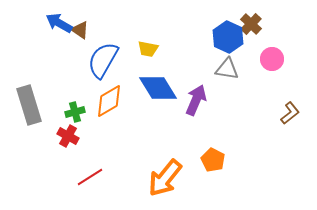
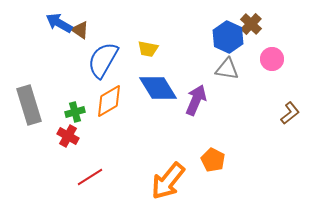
orange arrow: moved 3 px right, 3 px down
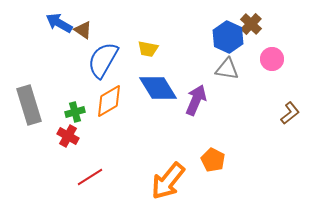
brown triangle: moved 3 px right
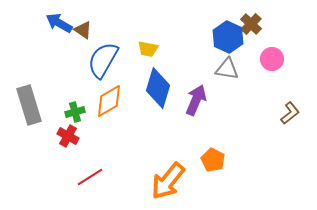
blue diamond: rotated 48 degrees clockwise
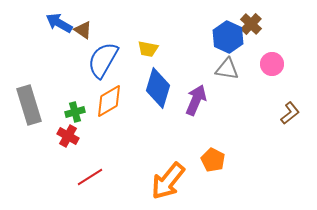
pink circle: moved 5 px down
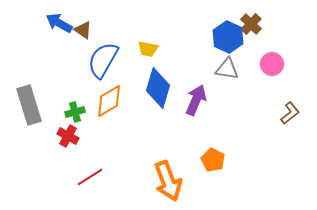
orange arrow: rotated 60 degrees counterclockwise
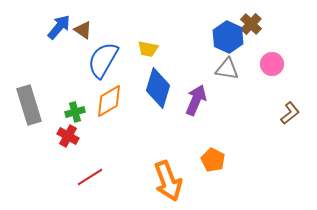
blue arrow: moved 4 px down; rotated 100 degrees clockwise
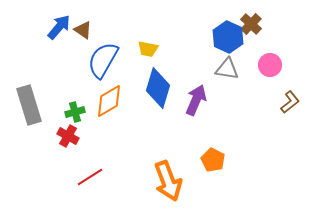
pink circle: moved 2 px left, 1 px down
brown L-shape: moved 11 px up
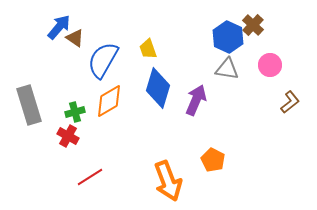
brown cross: moved 2 px right, 1 px down
brown triangle: moved 8 px left, 8 px down
yellow trapezoid: rotated 60 degrees clockwise
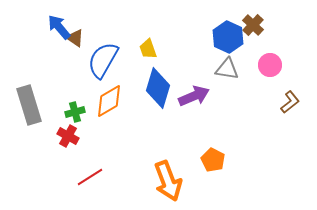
blue arrow: rotated 80 degrees counterclockwise
purple arrow: moved 2 px left, 4 px up; rotated 44 degrees clockwise
